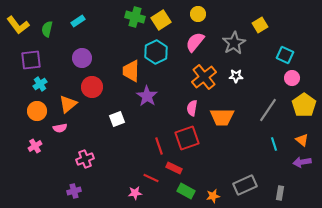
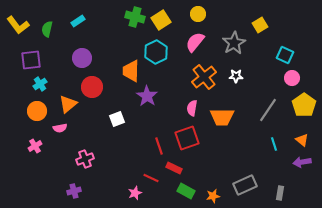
pink star at (135, 193): rotated 16 degrees counterclockwise
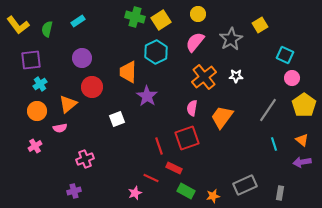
gray star at (234, 43): moved 3 px left, 4 px up
orange trapezoid at (131, 71): moved 3 px left, 1 px down
orange trapezoid at (222, 117): rotated 125 degrees clockwise
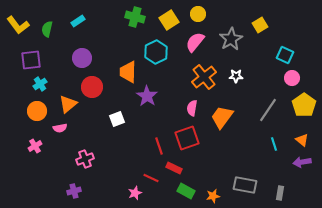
yellow square at (161, 20): moved 8 px right
gray rectangle at (245, 185): rotated 35 degrees clockwise
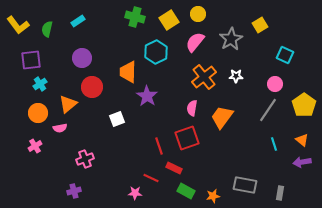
pink circle at (292, 78): moved 17 px left, 6 px down
orange circle at (37, 111): moved 1 px right, 2 px down
pink star at (135, 193): rotated 24 degrees clockwise
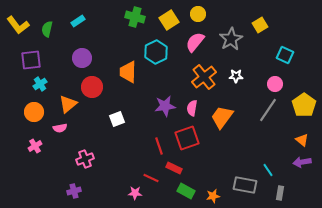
purple star at (147, 96): moved 18 px right, 10 px down; rotated 30 degrees clockwise
orange circle at (38, 113): moved 4 px left, 1 px up
cyan line at (274, 144): moved 6 px left, 26 px down; rotated 16 degrees counterclockwise
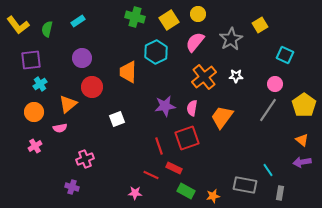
red line at (151, 178): moved 3 px up
purple cross at (74, 191): moved 2 px left, 4 px up; rotated 32 degrees clockwise
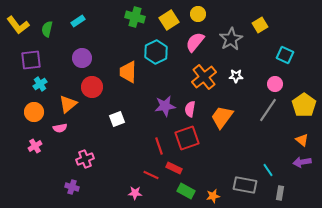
pink semicircle at (192, 108): moved 2 px left, 1 px down
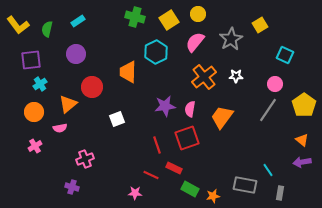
purple circle at (82, 58): moved 6 px left, 4 px up
red line at (159, 146): moved 2 px left, 1 px up
green rectangle at (186, 191): moved 4 px right, 2 px up
